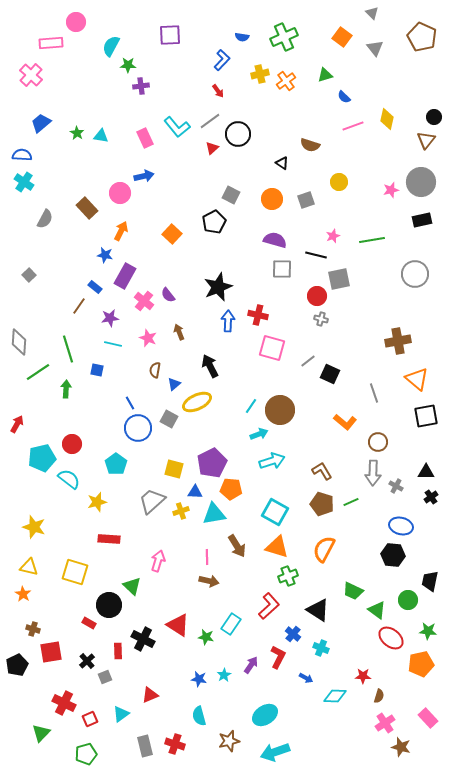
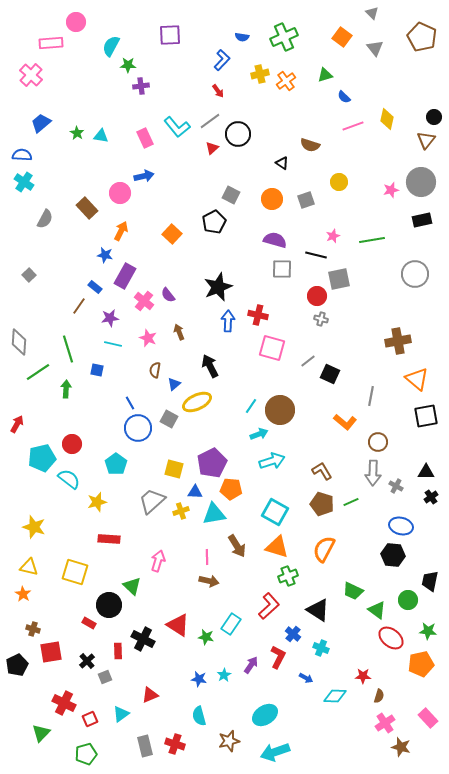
gray line at (374, 393): moved 3 px left, 3 px down; rotated 30 degrees clockwise
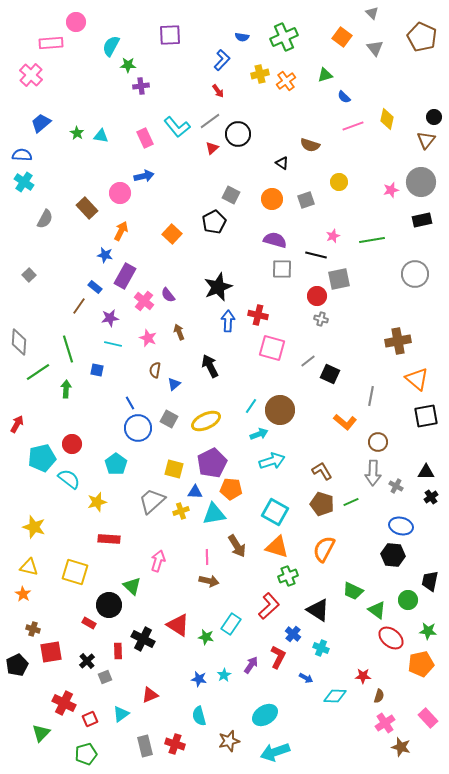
yellow ellipse at (197, 402): moved 9 px right, 19 px down
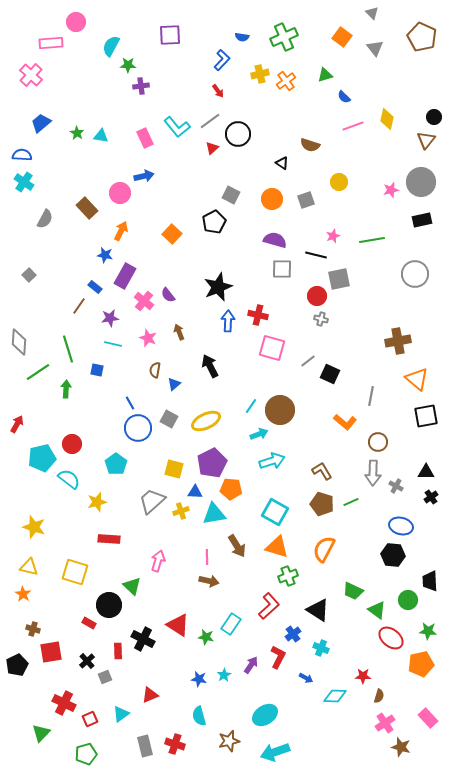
black trapezoid at (430, 581): rotated 15 degrees counterclockwise
blue cross at (293, 634): rotated 14 degrees clockwise
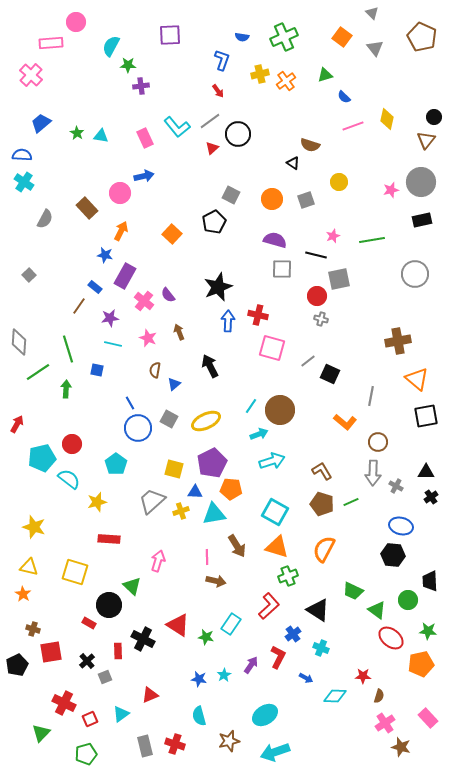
blue L-shape at (222, 60): rotated 25 degrees counterclockwise
black triangle at (282, 163): moved 11 px right
brown arrow at (209, 581): moved 7 px right
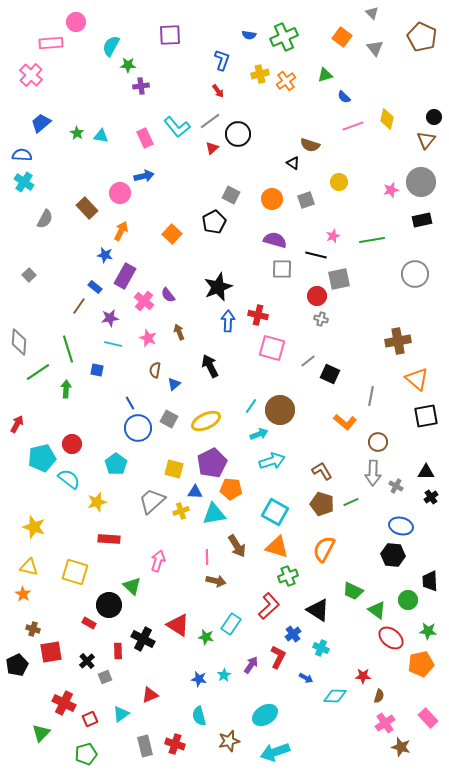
blue semicircle at (242, 37): moved 7 px right, 2 px up
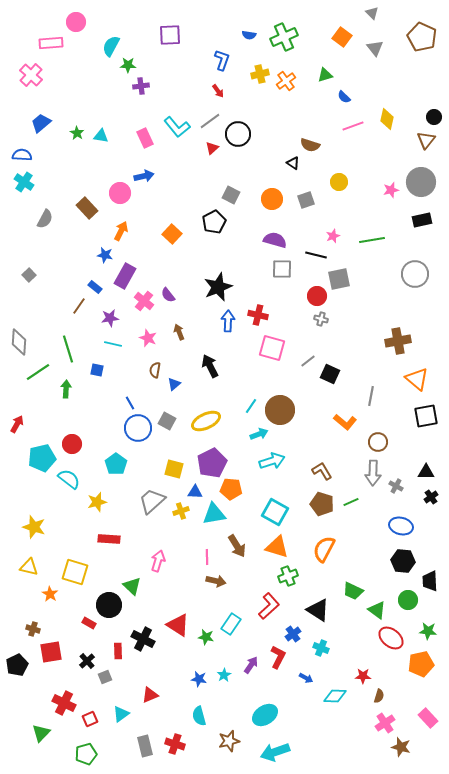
gray square at (169, 419): moved 2 px left, 2 px down
black hexagon at (393, 555): moved 10 px right, 6 px down
orange star at (23, 594): moved 27 px right
